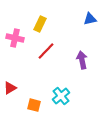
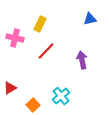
orange square: moved 1 px left; rotated 32 degrees clockwise
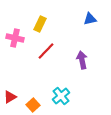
red triangle: moved 9 px down
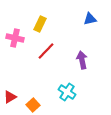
cyan cross: moved 6 px right, 4 px up; rotated 18 degrees counterclockwise
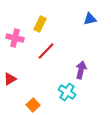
purple arrow: moved 1 px left, 10 px down; rotated 24 degrees clockwise
red triangle: moved 18 px up
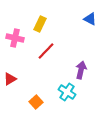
blue triangle: rotated 40 degrees clockwise
orange square: moved 3 px right, 3 px up
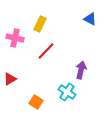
orange square: rotated 16 degrees counterclockwise
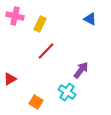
pink cross: moved 22 px up
purple arrow: rotated 24 degrees clockwise
